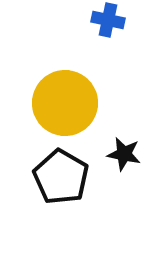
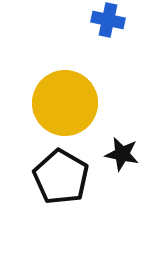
black star: moved 2 px left
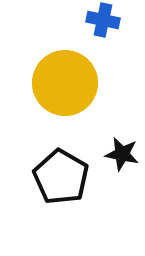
blue cross: moved 5 px left
yellow circle: moved 20 px up
